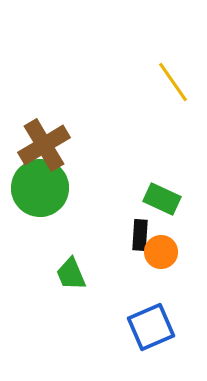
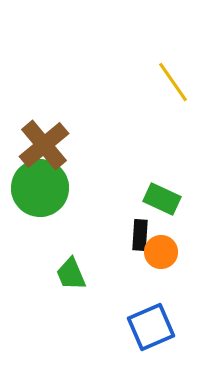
brown cross: rotated 9 degrees counterclockwise
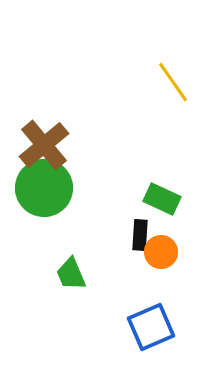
green circle: moved 4 px right
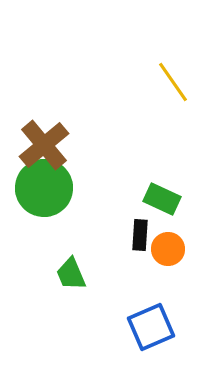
orange circle: moved 7 px right, 3 px up
